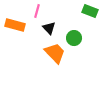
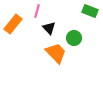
orange rectangle: moved 2 px left, 1 px up; rotated 66 degrees counterclockwise
orange trapezoid: moved 1 px right
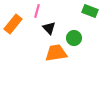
orange trapezoid: rotated 55 degrees counterclockwise
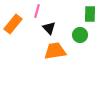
green rectangle: moved 3 px down; rotated 70 degrees clockwise
green circle: moved 6 px right, 3 px up
orange trapezoid: moved 1 px left, 2 px up
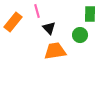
pink line: rotated 32 degrees counterclockwise
orange rectangle: moved 2 px up
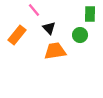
pink line: moved 3 px left, 1 px up; rotated 24 degrees counterclockwise
orange rectangle: moved 4 px right, 13 px down
